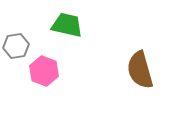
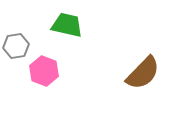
brown semicircle: moved 3 px right, 3 px down; rotated 120 degrees counterclockwise
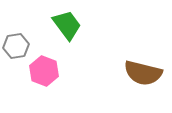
green trapezoid: rotated 40 degrees clockwise
brown semicircle: rotated 60 degrees clockwise
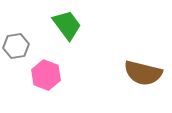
pink hexagon: moved 2 px right, 4 px down
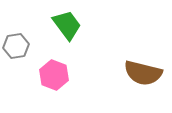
pink hexagon: moved 8 px right
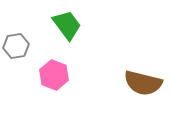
brown semicircle: moved 10 px down
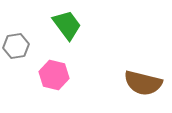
pink hexagon: rotated 8 degrees counterclockwise
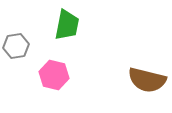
green trapezoid: rotated 48 degrees clockwise
brown semicircle: moved 4 px right, 3 px up
